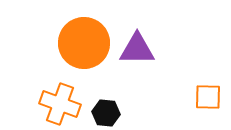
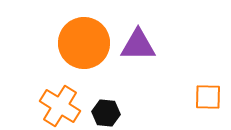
purple triangle: moved 1 px right, 4 px up
orange cross: moved 2 px down; rotated 12 degrees clockwise
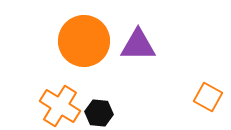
orange circle: moved 2 px up
orange square: rotated 28 degrees clockwise
black hexagon: moved 7 px left
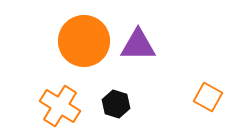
black hexagon: moved 17 px right, 9 px up; rotated 12 degrees clockwise
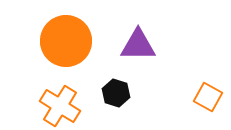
orange circle: moved 18 px left
black hexagon: moved 11 px up
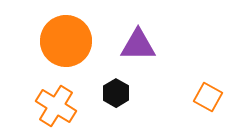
black hexagon: rotated 12 degrees clockwise
orange cross: moved 4 px left
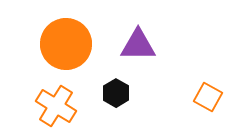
orange circle: moved 3 px down
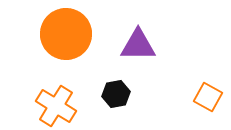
orange circle: moved 10 px up
black hexagon: moved 1 px down; rotated 20 degrees clockwise
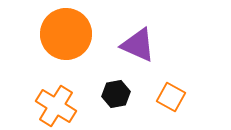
purple triangle: rotated 24 degrees clockwise
orange square: moved 37 px left
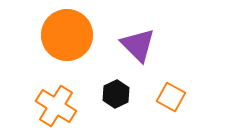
orange circle: moved 1 px right, 1 px down
purple triangle: rotated 21 degrees clockwise
black hexagon: rotated 16 degrees counterclockwise
